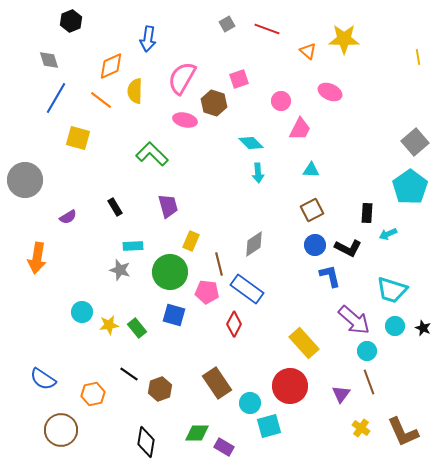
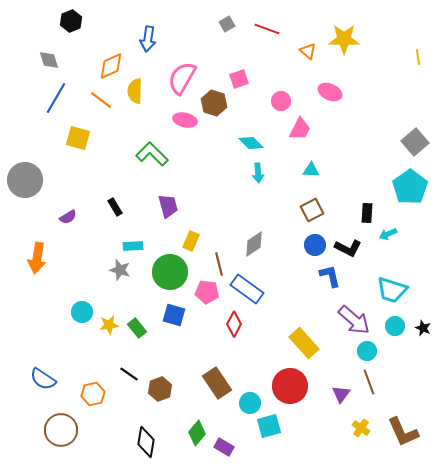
green diamond at (197, 433): rotated 50 degrees counterclockwise
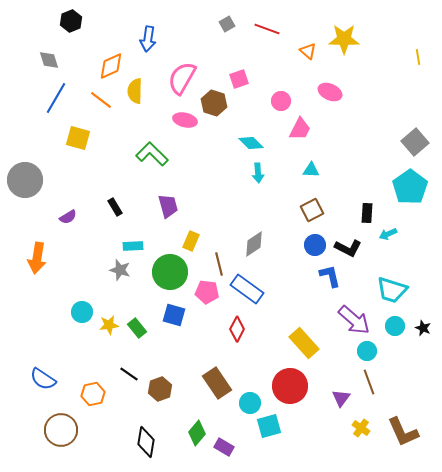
red diamond at (234, 324): moved 3 px right, 5 px down
purple triangle at (341, 394): moved 4 px down
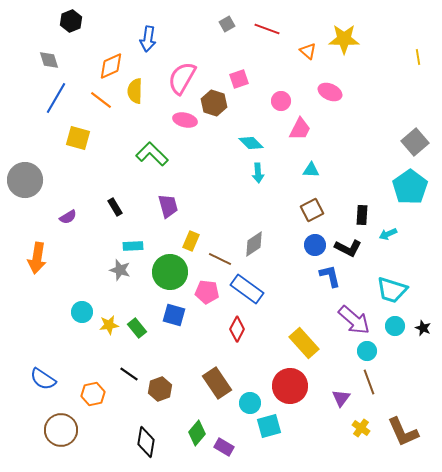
black rectangle at (367, 213): moved 5 px left, 2 px down
brown line at (219, 264): moved 1 px right, 5 px up; rotated 50 degrees counterclockwise
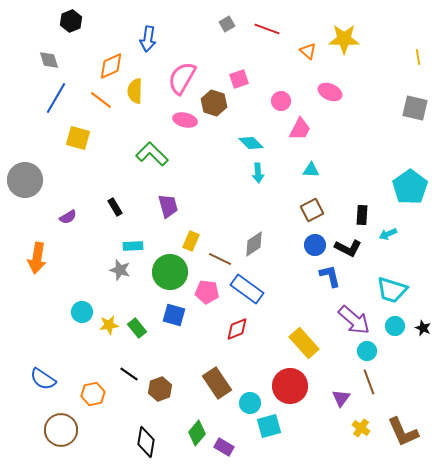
gray square at (415, 142): moved 34 px up; rotated 36 degrees counterclockwise
red diamond at (237, 329): rotated 40 degrees clockwise
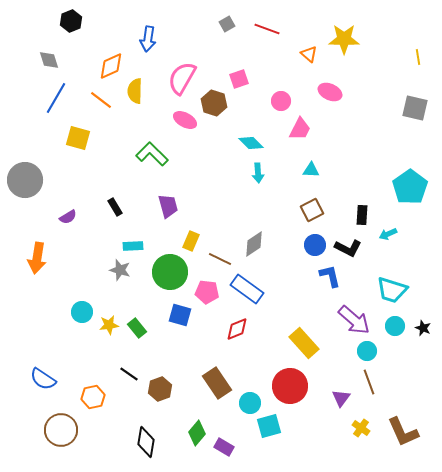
orange triangle at (308, 51): moved 1 px right, 3 px down
pink ellipse at (185, 120): rotated 15 degrees clockwise
blue square at (174, 315): moved 6 px right
orange hexagon at (93, 394): moved 3 px down
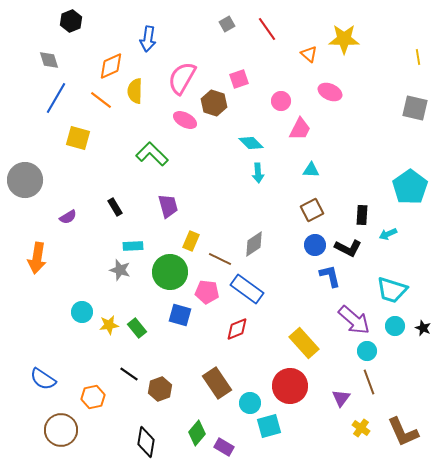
red line at (267, 29): rotated 35 degrees clockwise
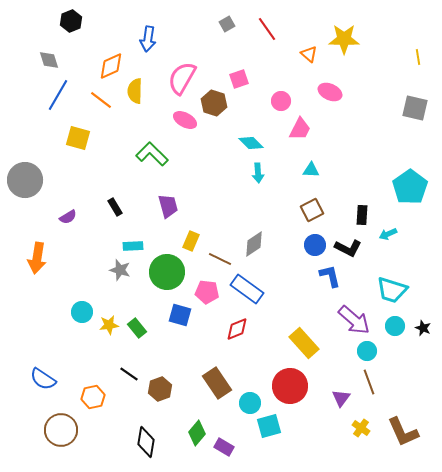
blue line at (56, 98): moved 2 px right, 3 px up
green circle at (170, 272): moved 3 px left
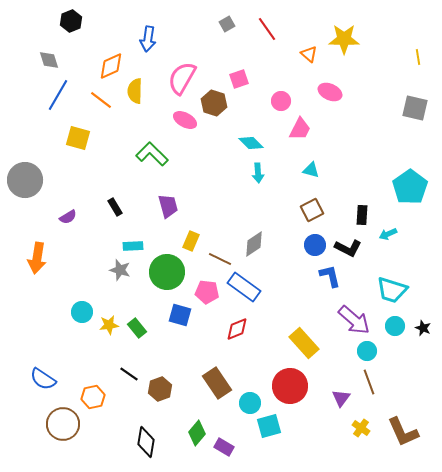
cyan triangle at (311, 170): rotated 12 degrees clockwise
blue rectangle at (247, 289): moved 3 px left, 2 px up
brown circle at (61, 430): moved 2 px right, 6 px up
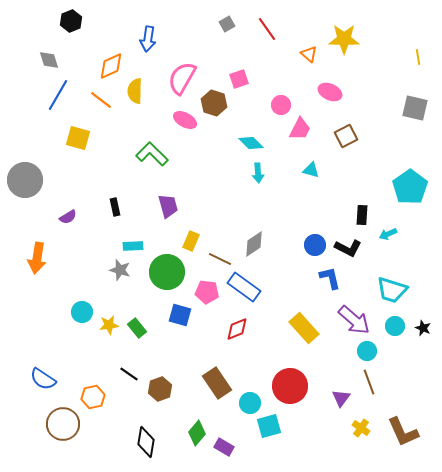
pink circle at (281, 101): moved 4 px down
black rectangle at (115, 207): rotated 18 degrees clockwise
brown square at (312, 210): moved 34 px right, 74 px up
blue L-shape at (330, 276): moved 2 px down
yellow rectangle at (304, 343): moved 15 px up
